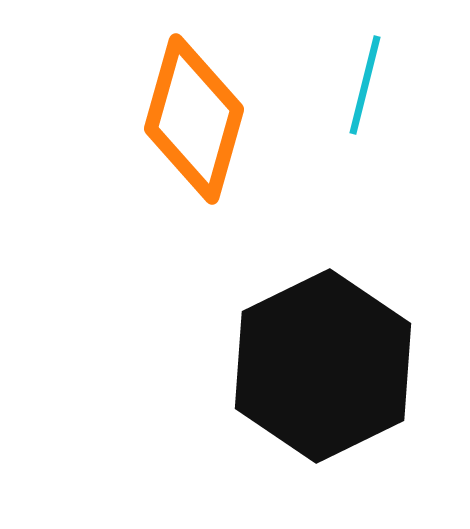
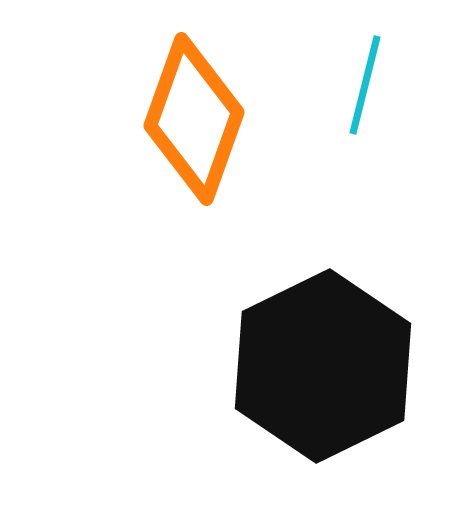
orange diamond: rotated 4 degrees clockwise
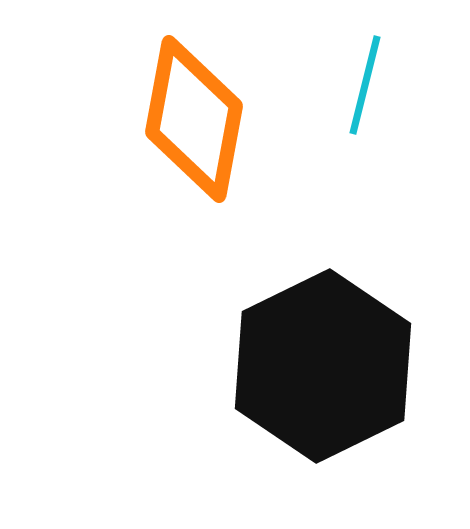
orange diamond: rotated 9 degrees counterclockwise
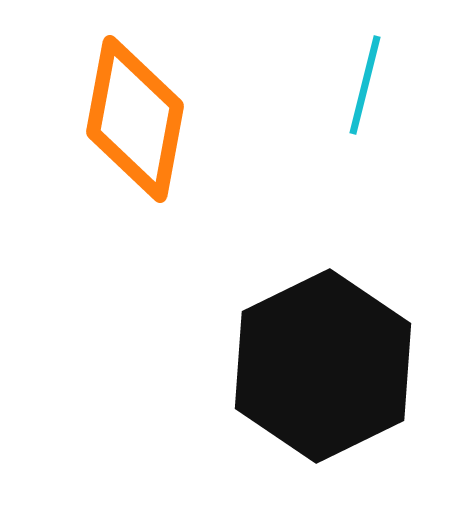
orange diamond: moved 59 px left
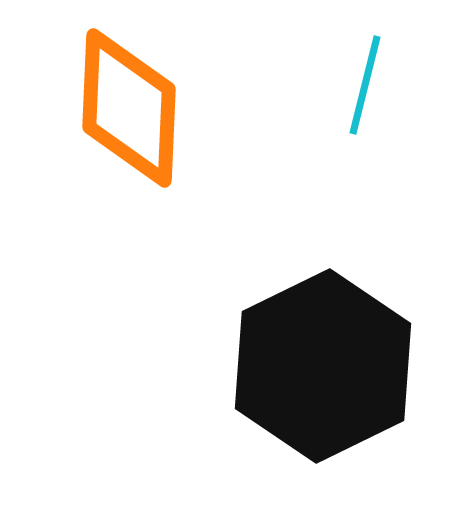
orange diamond: moved 6 px left, 11 px up; rotated 8 degrees counterclockwise
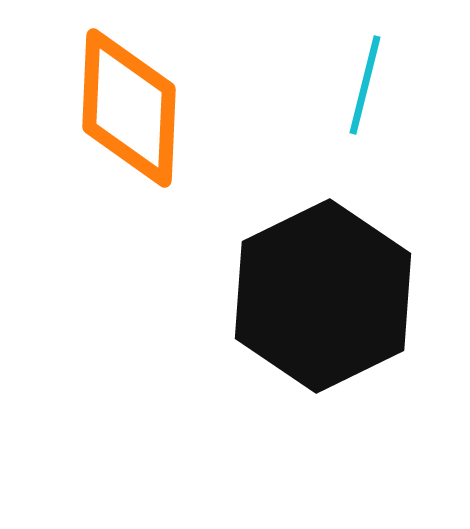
black hexagon: moved 70 px up
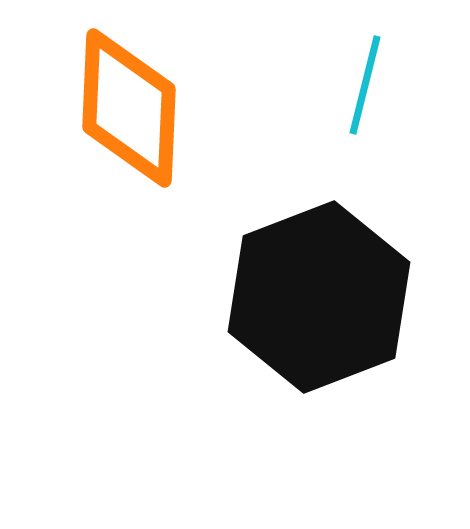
black hexagon: moved 4 px left, 1 px down; rotated 5 degrees clockwise
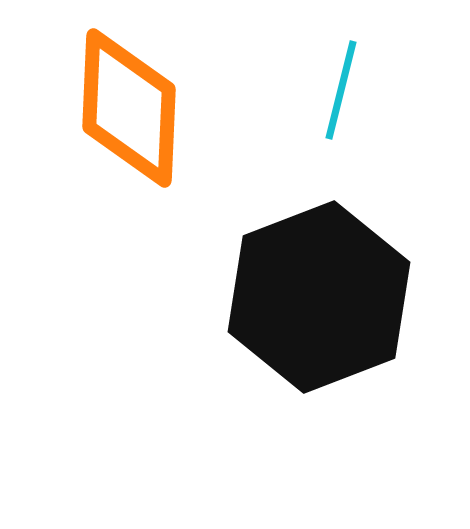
cyan line: moved 24 px left, 5 px down
